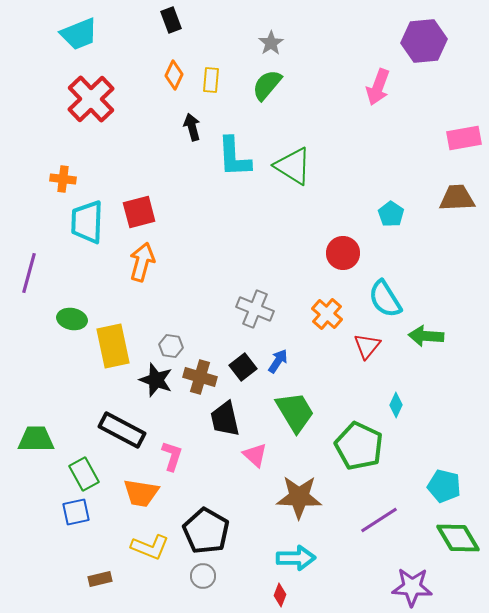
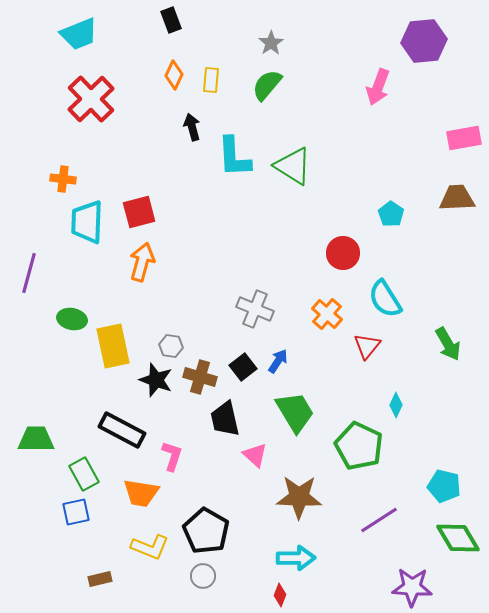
green arrow at (426, 336): moved 22 px right, 8 px down; rotated 124 degrees counterclockwise
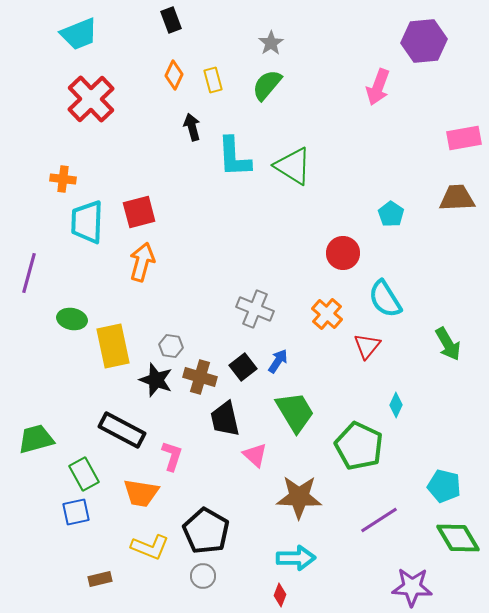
yellow rectangle at (211, 80): moved 2 px right; rotated 20 degrees counterclockwise
green trapezoid at (36, 439): rotated 15 degrees counterclockwise
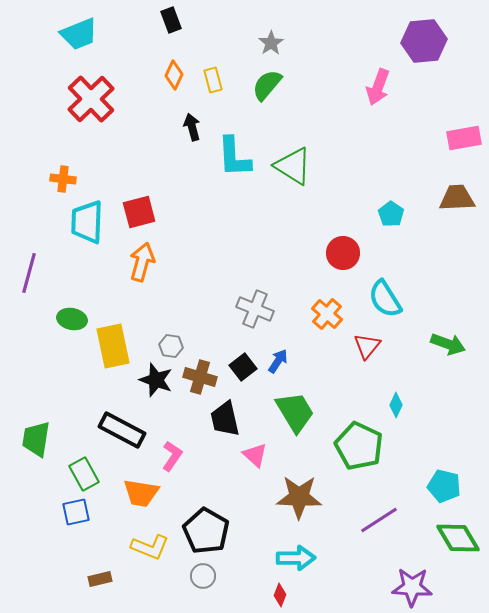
green arrow at (448, 344): rotated 40 degrees counterclockwise
green trapezoid at (36, 439): rotated 66 degrees counterclockwise
pink L-shape at (172, 456): rotated 16 degrees clockwise
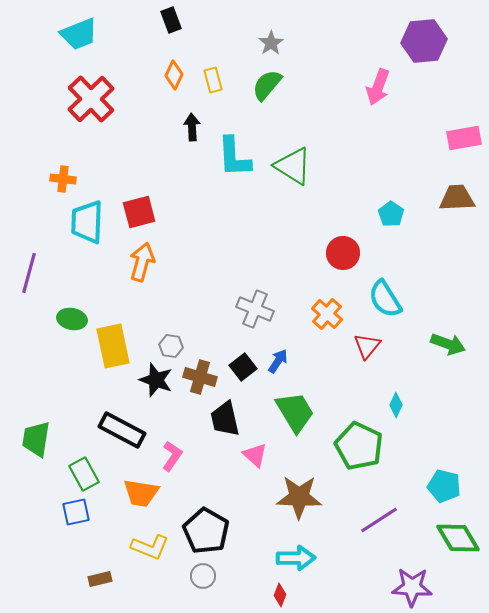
black arrow at (192, 127): rotated 12 degrees clockwise
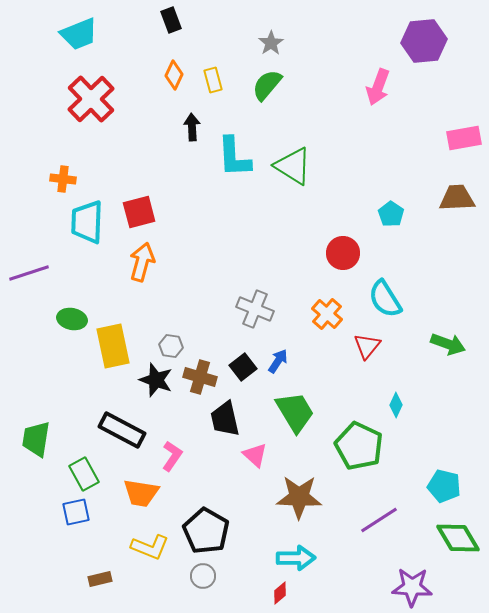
purple line at (29, 273): rotated 57 degrees clockwise
red diamond at (280, 595): moved 2 px up; rotated 30 degrees clockwise
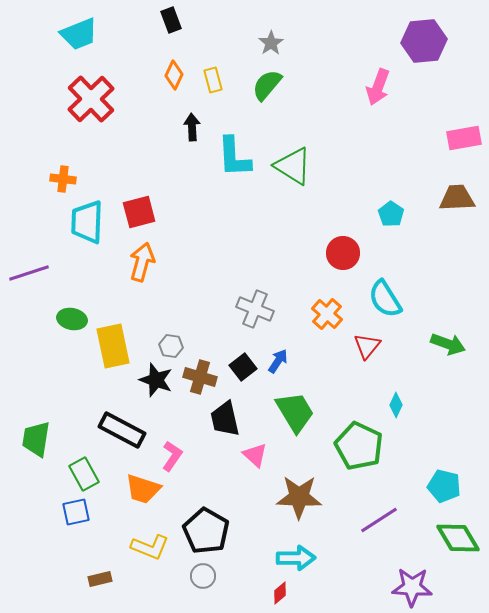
orange trapezoid at (141, 493): moved 2 px right, 4 px up; rotated 9 degrees clockwise
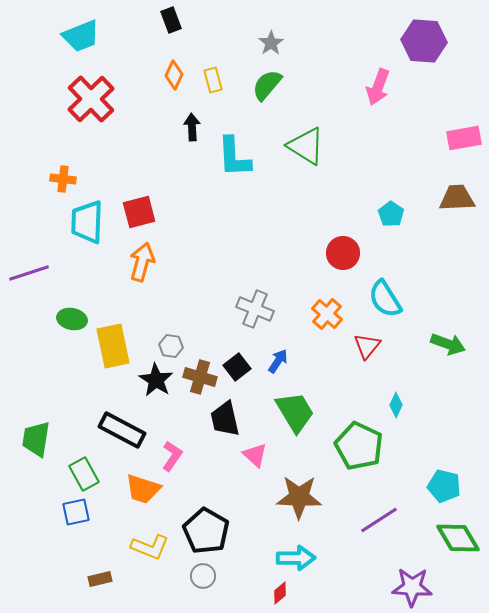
cyan trapezoid at (79, 34): moved 2 px right, 2 px down
purple hexagon at (424, 41): rotated 9 degrees clockwise
green triangle at (293, 166): moved 13 px right, 20 px up
black square at (243, 367): moved 6 px left
black star at (156, 380): rotated 12 degrees clockwise
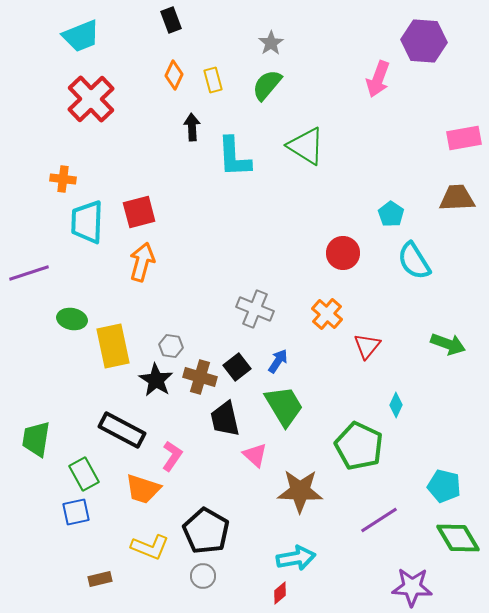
pink arrow at (378, 87): moved 8 px up
cyan semicircle at (385, 299): moved 29 px right, 38 px up
green trapezoid at (295, 412): moved 11 px left, 6 px up
brown star at (299, 497): moved 1 px right, 6 px up
cyan arrow at (296, 558): rotated 9 degrees counterclockwise
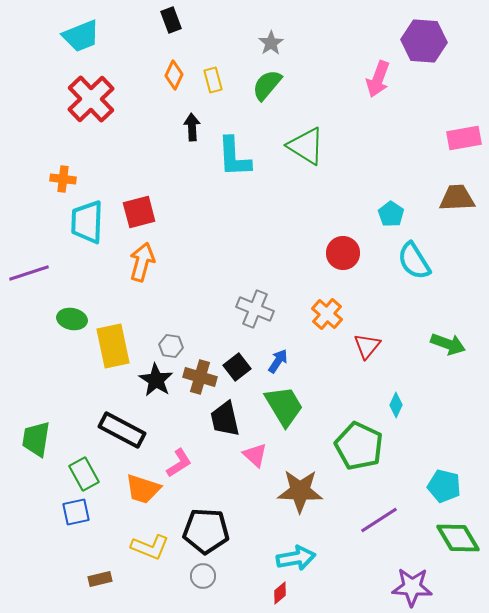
pink L-shape at (172, 456): moved 7 px right, 7 px down; rotated 24 degrees clockwise
black pentagon at (206, 531): rotated 27 degrees counterclockwise
